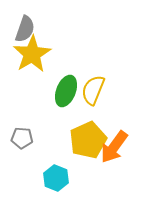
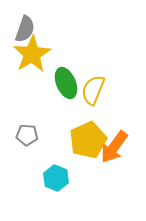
green ellipse: moved 8 px up; rotated 44 degrees counterclockwise
gray pentagon: moved 5 px right, 3 px up
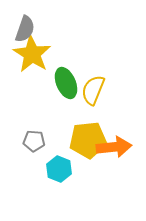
yellow star: rotated 9 degrees counterclockwise
gray pentagon: moved 7 px right, 6 px down
yellow pentagon: rotated 18 degrees clockwise
orange arrow: rotated 132 degrees counterclockwise
cyan hexagon: moved 3 px right, 9 px up
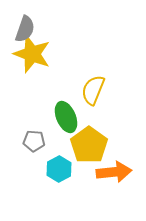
yellow star: rotated 12 degrees counterclockwise
green ellipse: moved 34 px down
yellow pentagon: moved 1 px right, 5 px down; rotated 30 degrees counterclockwise
orange arrow: moved 25 px down
cyan hexagon: rotated 10 degrees clockwise
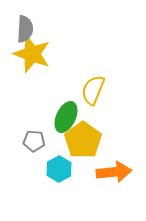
gray semicircle: rotated 16 degrees counterclockwise
green ellipse: rotated 48 degrees clockwise
yellow pentagon: moved 6 px left, 5 px up
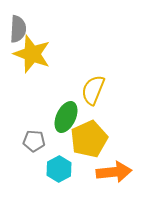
gray semicircle: moved 7 px left
yellow pentagon: moved 6 px right, 1 px up; rotated 12 degrees clockwise
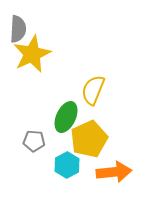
yellow star: rotated 27 degrees clockwise
cyan hexagon: moved 8 px right, 4 px up
